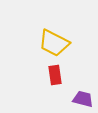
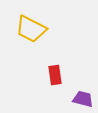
yellow trapezoid: moved 23 px left, 14 px up
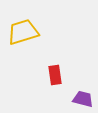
yellow trapezoid: moved 8 px left, 3 px down; rotated 136 degrees clockwise
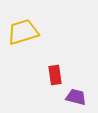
purple trapezoid: moved 7 px left, 2 px up
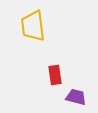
yellow trapezoid: moved 10 px right, 6 px up; rotated 80 degrees counterclockwise
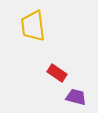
red rectangle: moved 2 px right, 2 px up; rotated 48 degrees counterclockwise
